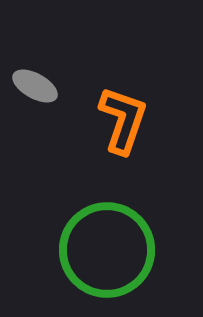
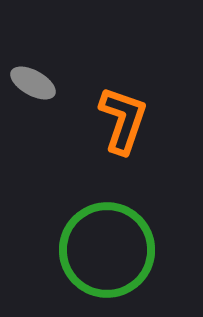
gray ellipse: moved 2 px left, 3 px up
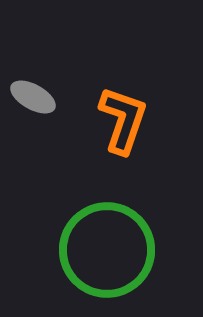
gray ellipse: moved 14 px down
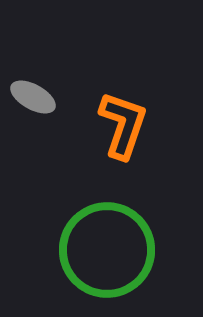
orange L-shape: moved 5 px down
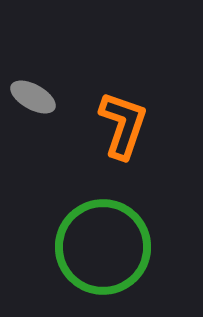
green circle: moved 4 px left, 3 px up
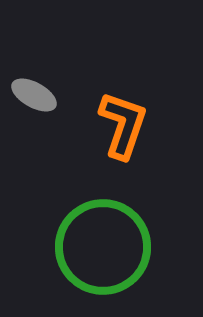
gray ellipse: moved 1 px right, 2 px up
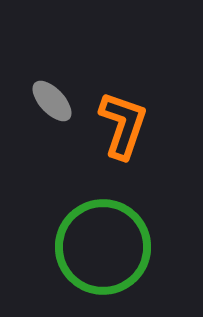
gray ellipse: moved 18 px right, 6 px down; rotated 18 degrees clockwise
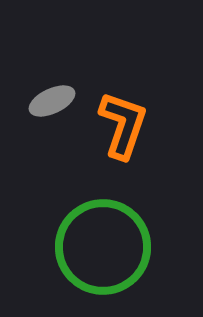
gray ellipse: rotated 72 degrees counterclockwise
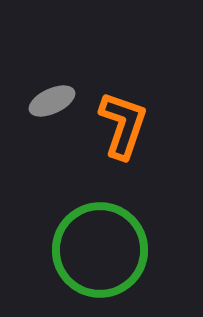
green circle: moved 3 px left, 3 px down
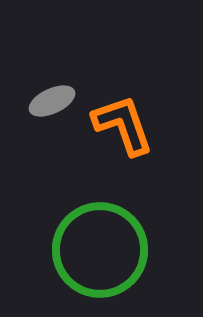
orange L-shape: rotated 38 degrees counterclockwise
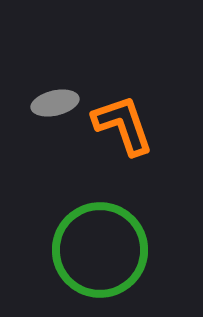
gray ellipse: moved 3 px right, 2 px down; rotated 12 degrees clockwise
